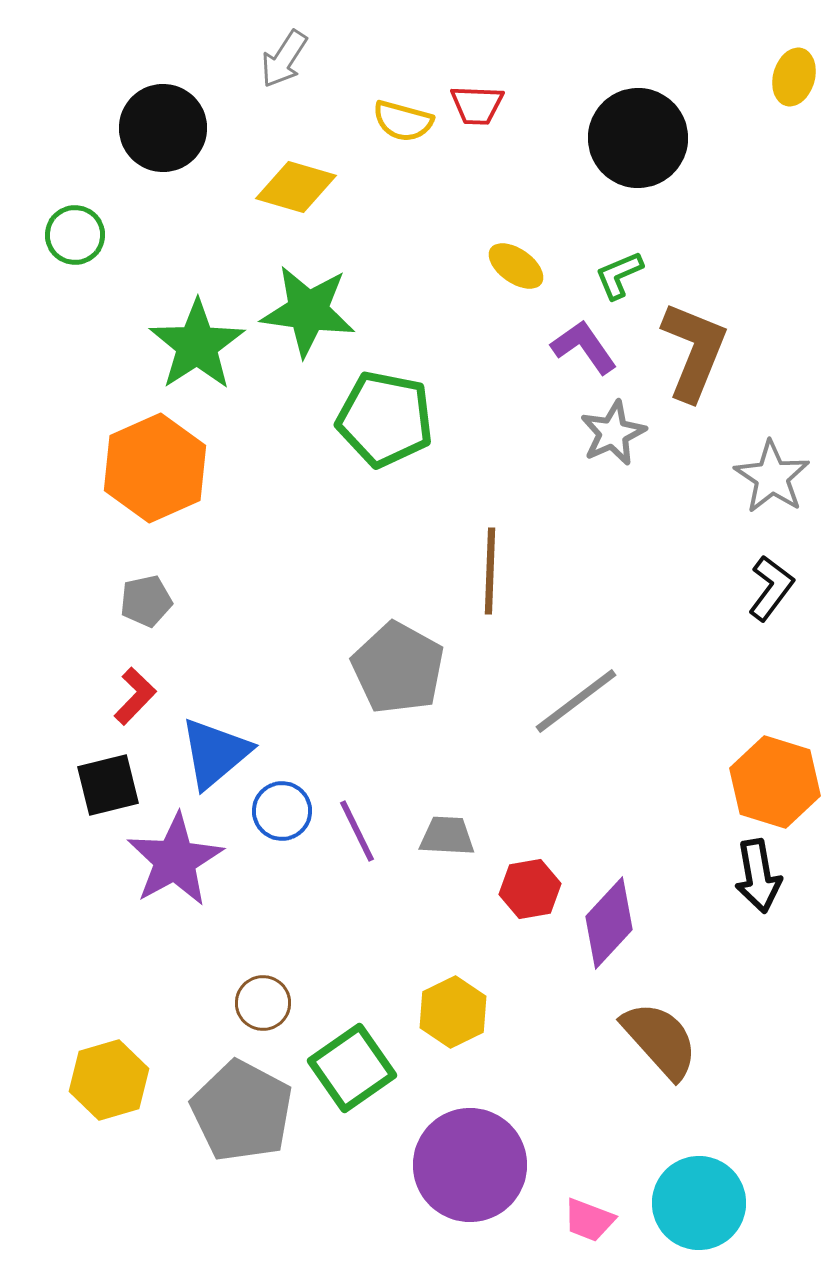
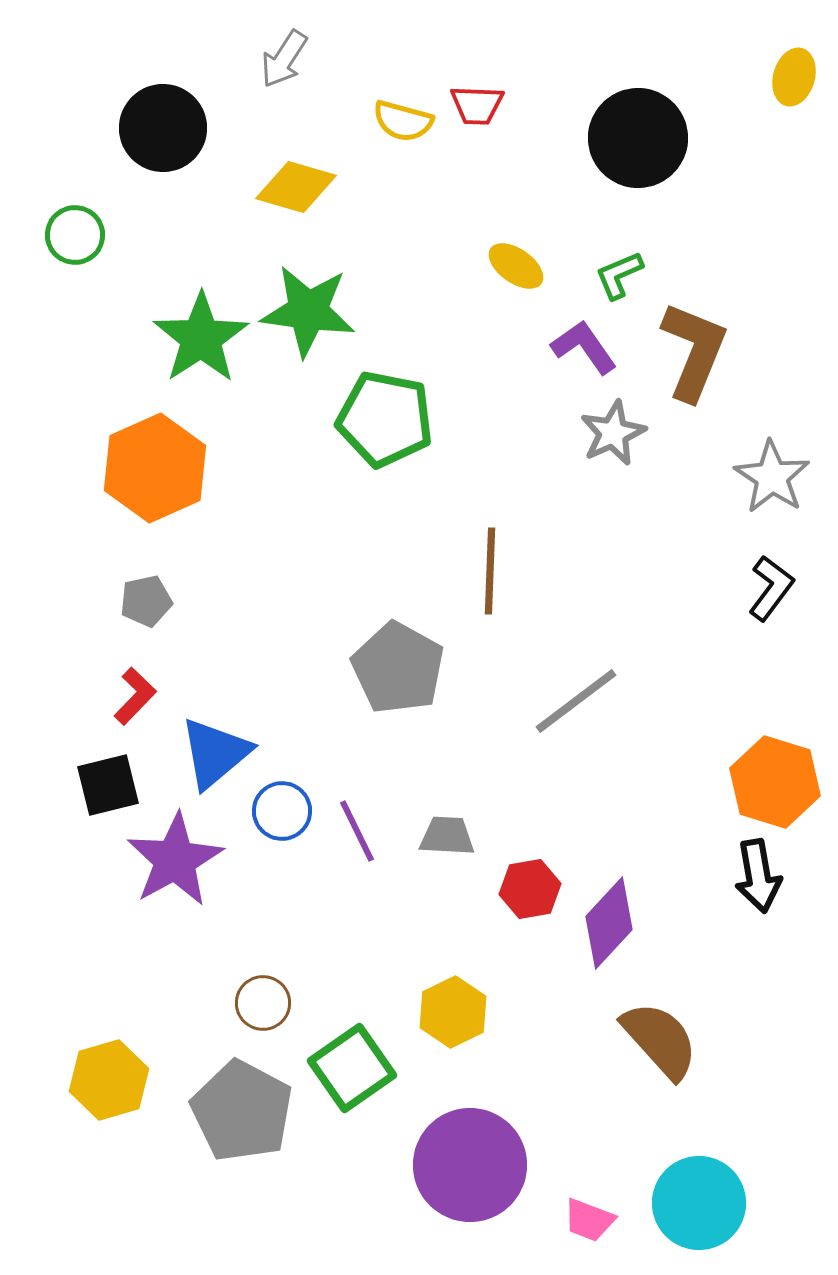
green star at (197, 345): moved 4 px right, 7 px up
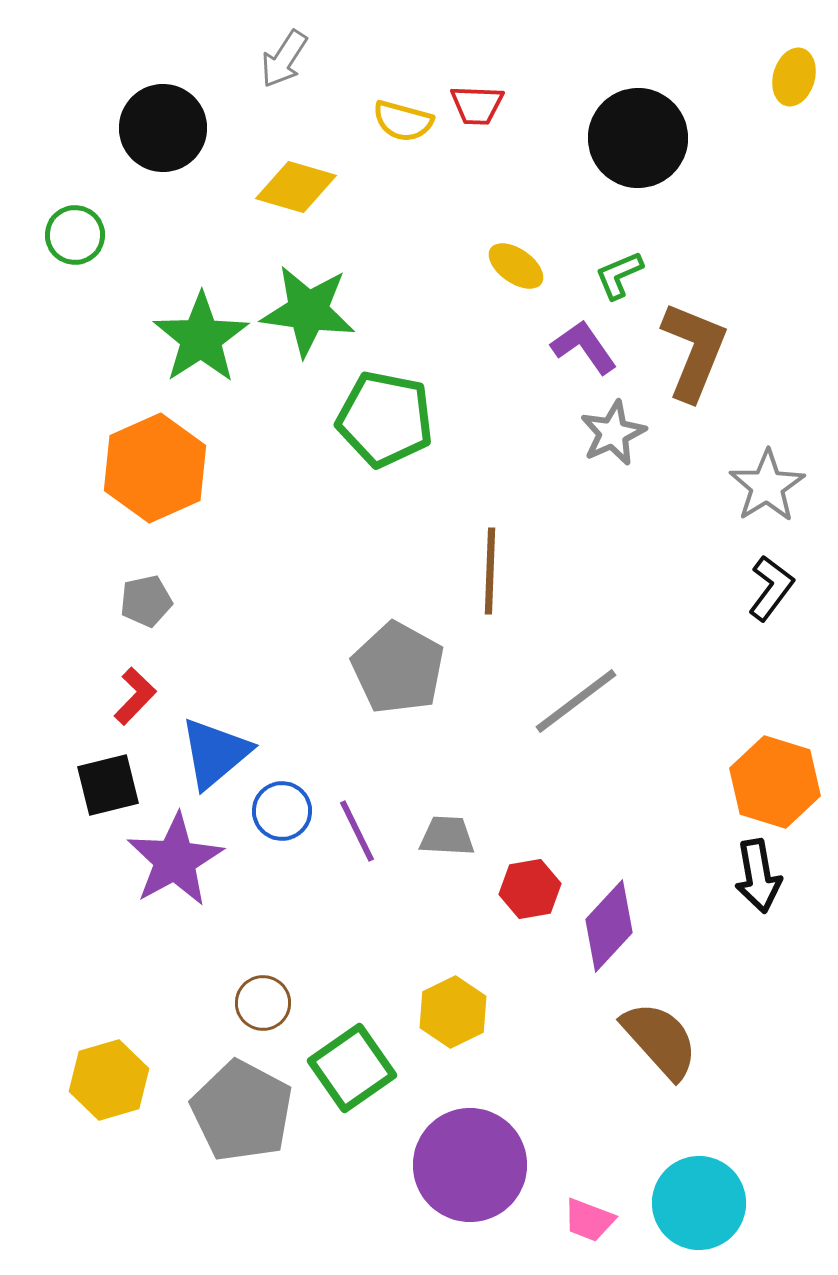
gray star at (772, 477): moved 5 px left, 9 px down; rotated 6 degrees clockwise
purple diamond at (609, 923): moved 3 px down
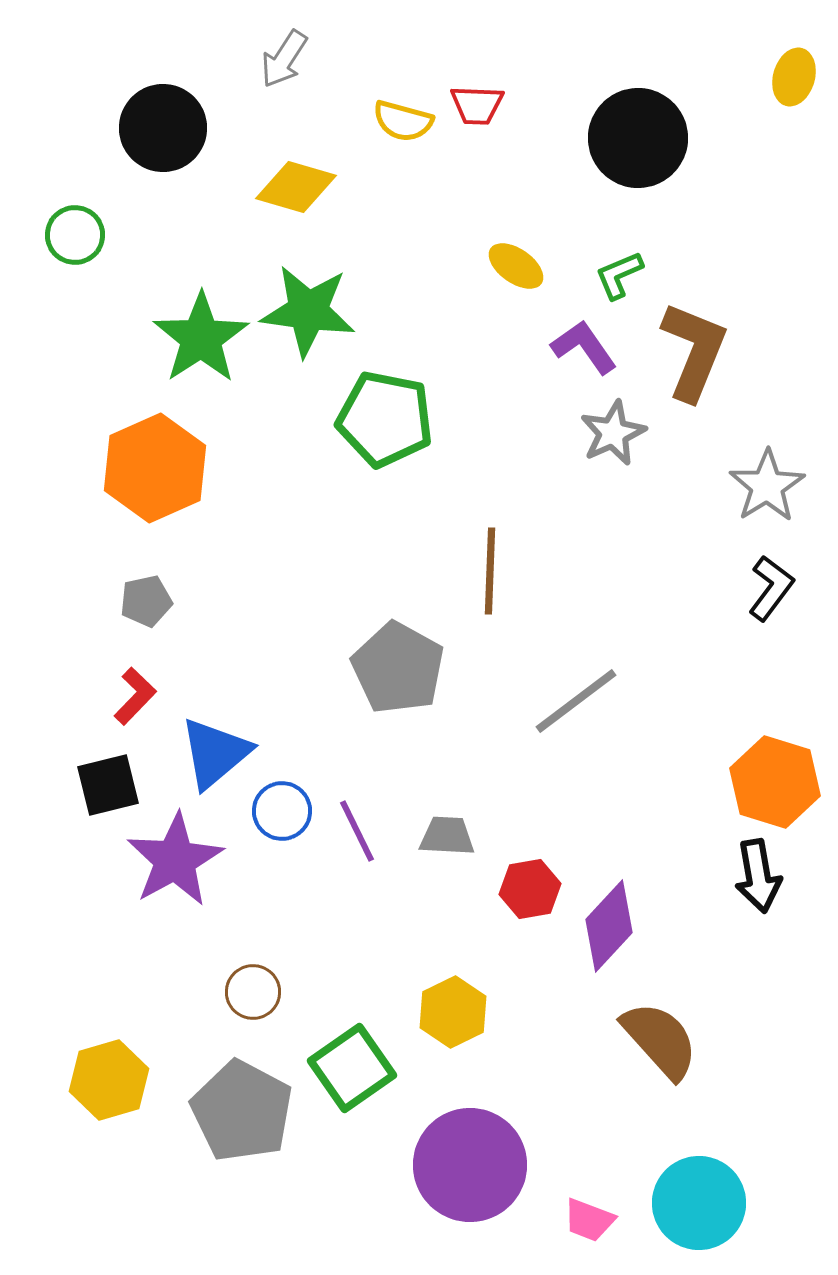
brown circle at (263, 1003): moved 10 px left, 11 px up
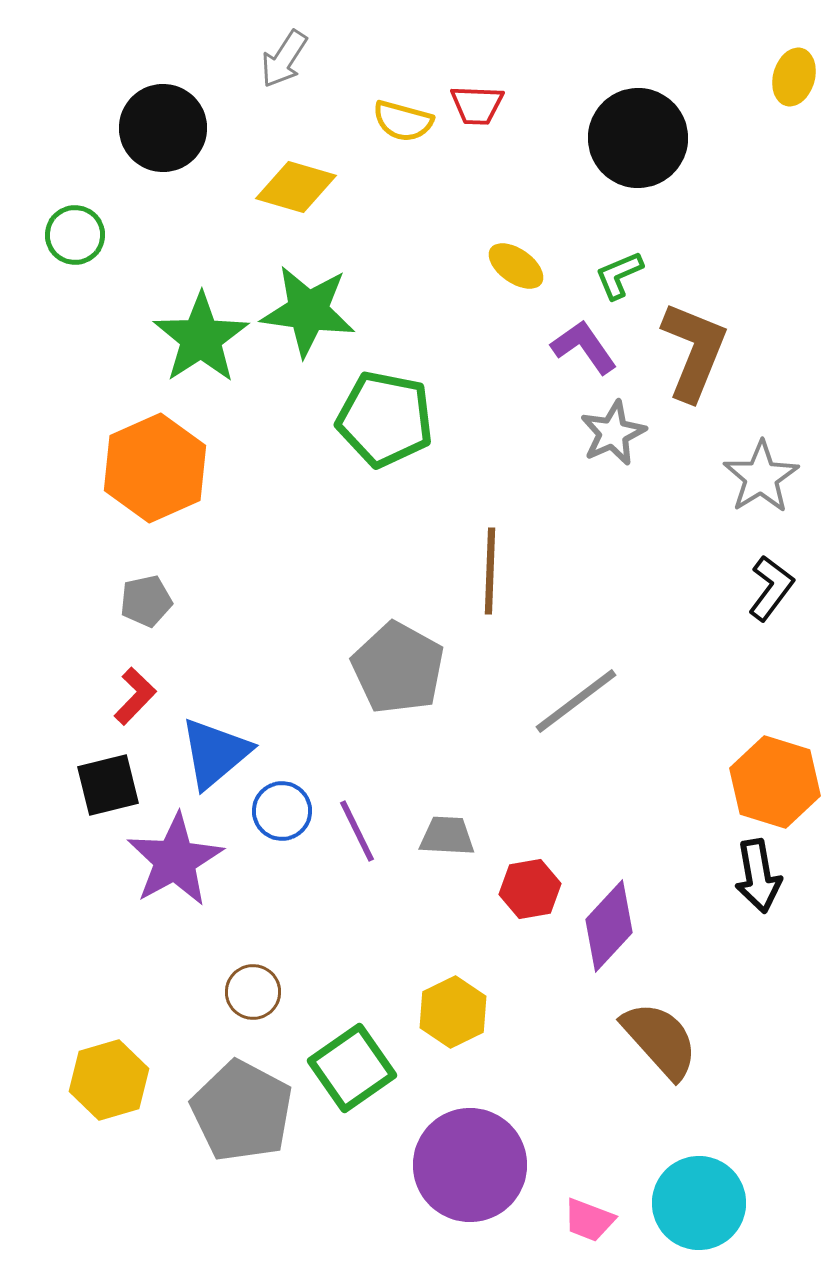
gray star at (767, 486): moved 6 px left, 9 px up
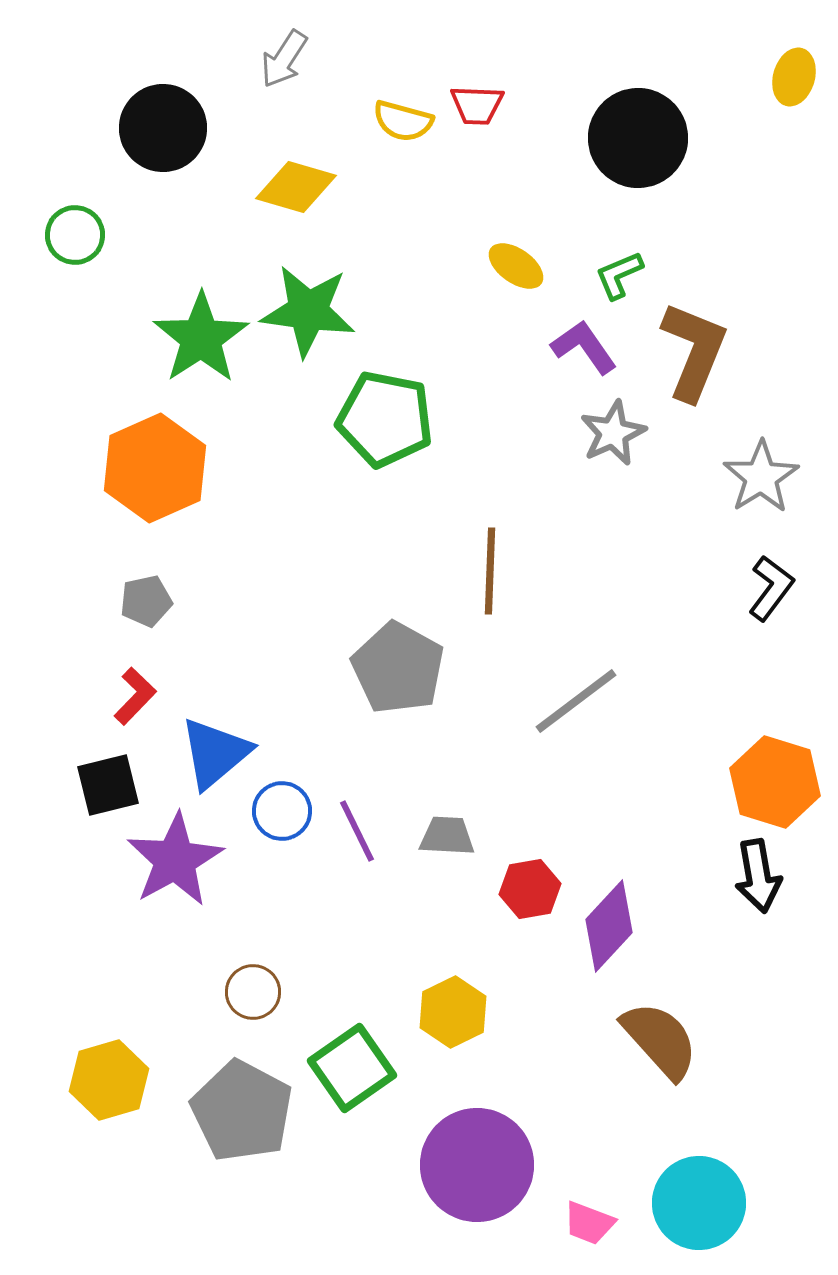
purple circle at (470, 1165): moved 7 px right
pink trapezoid at (589, 1220): moved 3 px down
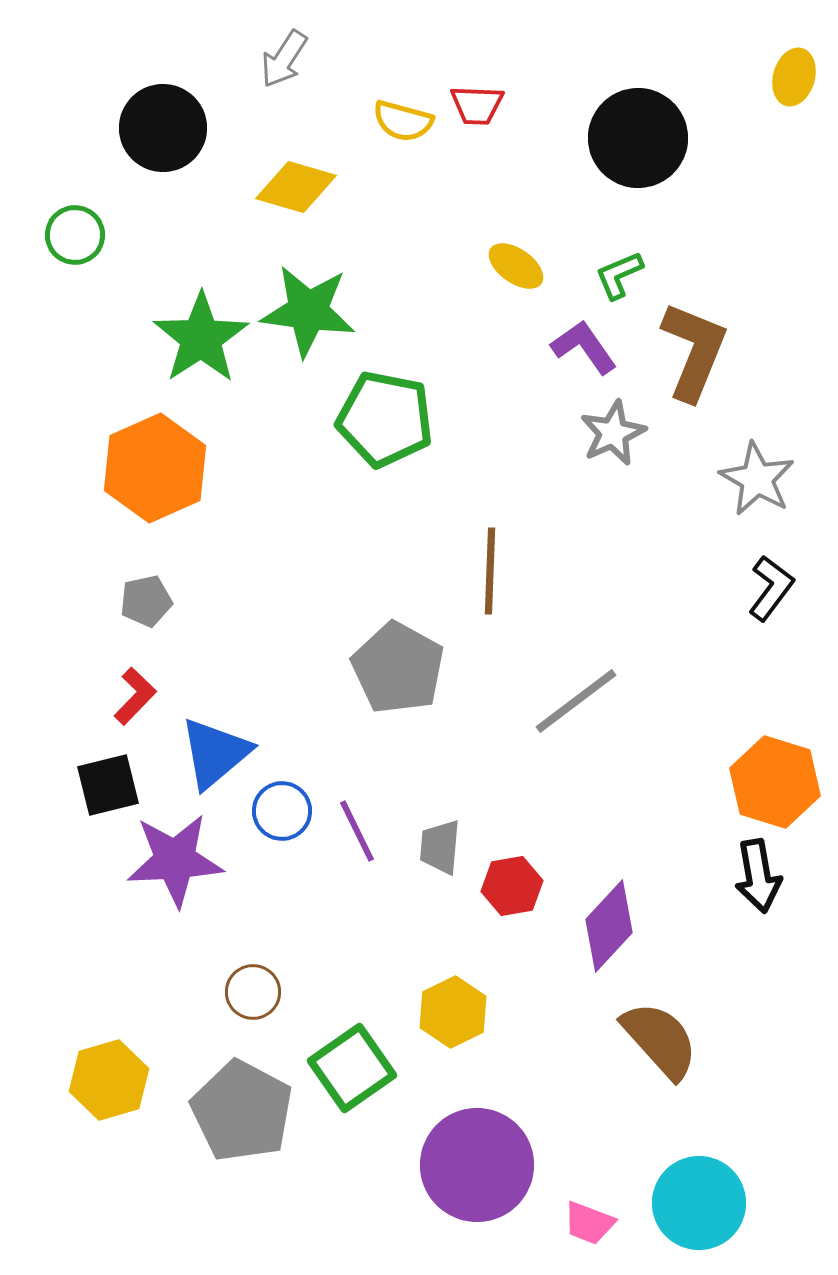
gray star at (761, 477): moved 4 px left, 2 px down; rotated 10 degrees counterclockwise
gray trapezoid at (447, 836): moved 7 px left, 11 px down; rotated 88 degrees counterclockwise
purple star at (175, 860): rotated 26 degrees clockwise
red hexagon at (530, 889): moved 18 px left, 3 px up
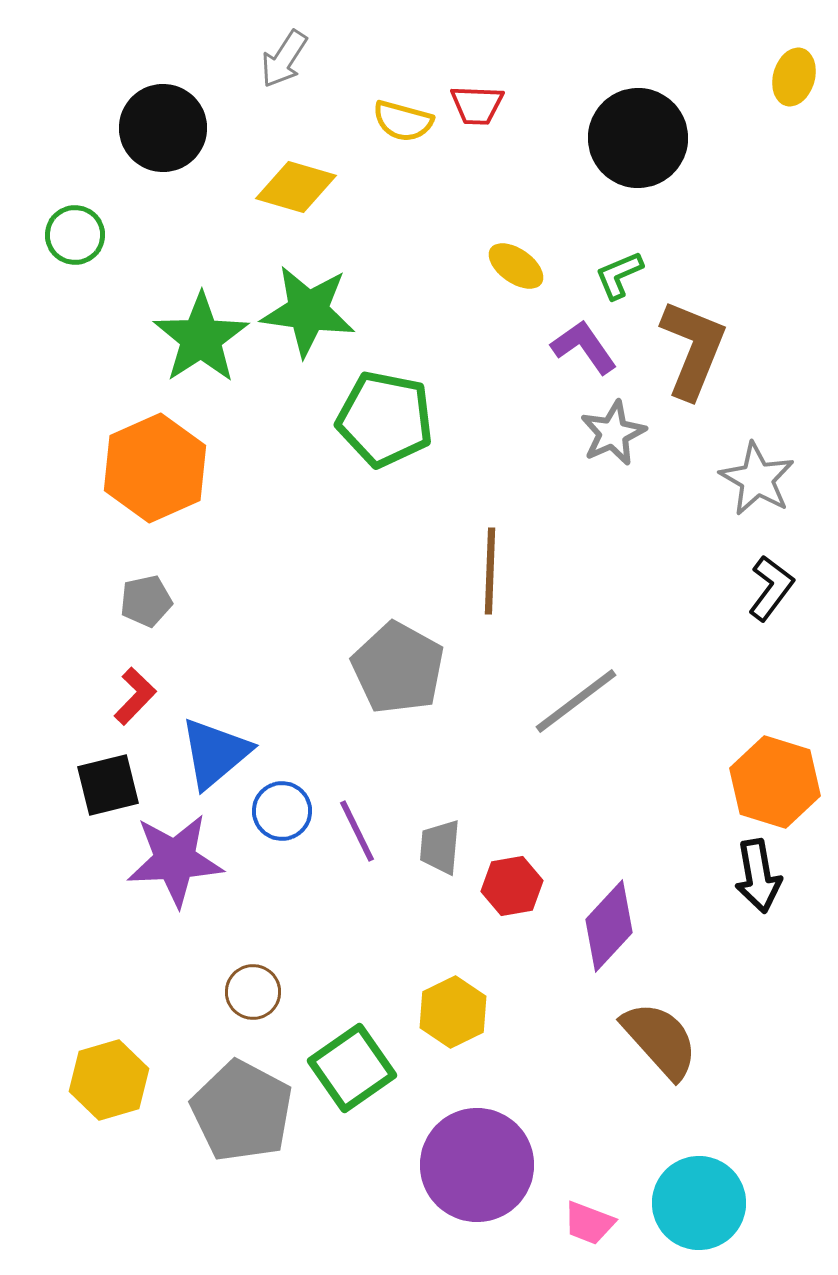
brown L-shape at (694, 351): moved 1 px left, 2 px up
